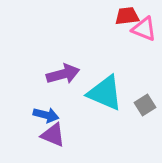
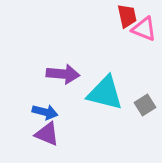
red trapezoid: rotated 85 degrees clockwise
purple arrow: rotated 20 degrees clockwise
cyan triangle: rotated 9 degrees counterclockwise
blue arrow: moved 1 px left, 3 px up
purple triangle: moved 6 px left, 1 px up
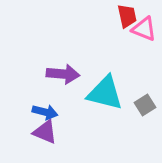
purple triangle: moved 2 px left, 2 px up
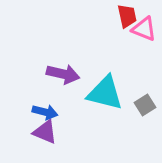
purple arrow: rotated 8 degrees clockwise
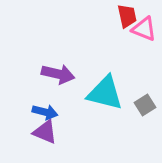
purple arrow: moved 5 px left
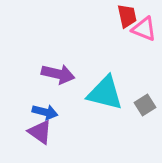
purple triangle: moved 5 px left; rotated 12 degrees clockwise
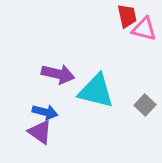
pink triangle: rotated 8 degrees counterclockwise
cyan triangle: moved 9 px left, 2 px up
gray square: rotated 15 degrees counterclockwise
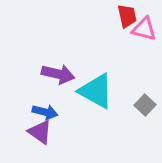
cyan triangle: rotated 15 degrees clockwise
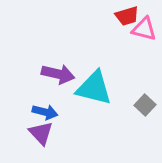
red trapezoid: rotated 85 degrees clockwise
cyan triangle: moved 2 px left, 3 px up; rotated 15 degrees counterclockwise
purple triangle: moved 1 px right, 1 px down; rotated 12 degrees clockwise
